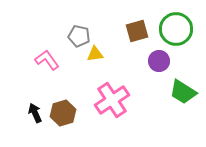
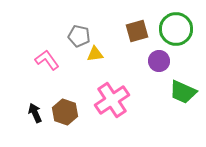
green trapezoid: rotated 8 degrees counterclockwise
brown hexagon: moved 2 px right, 1 px up; rotated 25 degrees counterclockwise
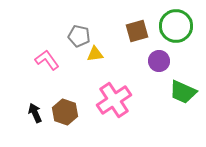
green circle: moved 3 px up
pink cross: moved 2 px right
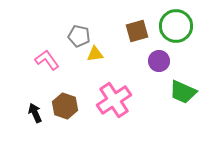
brown hexagon: moved 6 px up
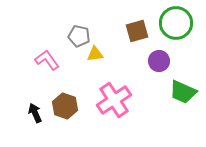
green circle: moved 3 px up
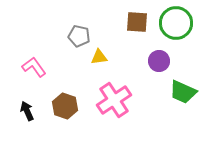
brown square: moved 9 px up; rotated 20 degrees clockwise
yellow triangle: moved 4 px right, 3 px down
pink L-shape: moved 13 px left, 7 px down
black arrow: moved 8 px left, 2 px up
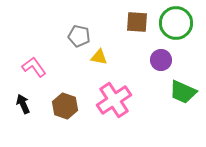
yellow triangle: rotated 18 degrees clockwise
purple circle: moved 2 px right, 1 px up
black arrow: moved 4 px left, 7 px up
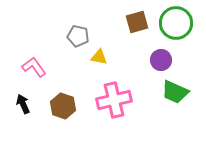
brown square: rotated 20 degrees counterclockwise
gray pentagon: moved 1 px left
green trapezoid: moved 8 px left
pink cross: rotated 20 degrees clockwise
brown hexagon: moved 2 px left
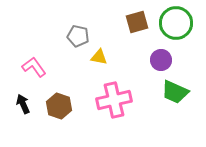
brown hexagon: moved 4 px left
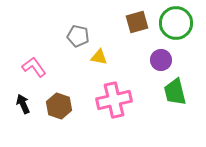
green trapezoid: rotated 52 degrees clockwise
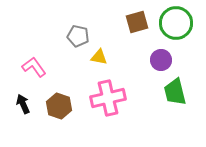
pink cross: moved 6 px left, 2 px up
